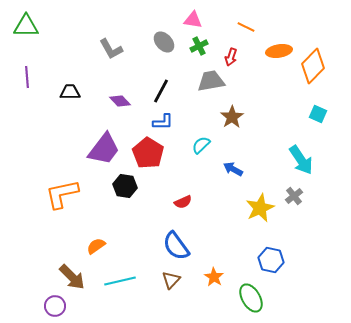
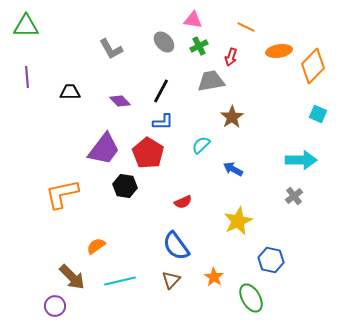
cyan arrow: rotated 56 degrees counterclockwise
yellow star: moved 22 px left, 13 px down
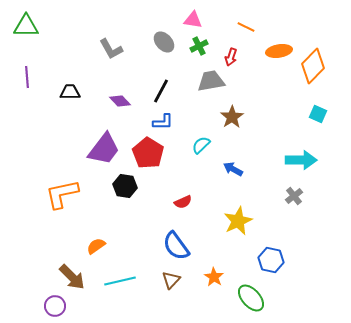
green ellipse: rotated 12 degrees counterclockwise
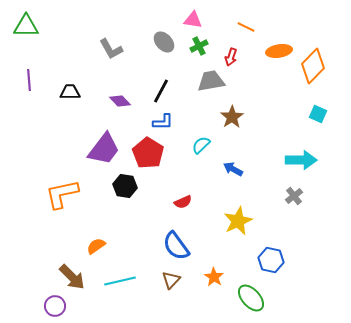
purple line: moved 2 px right, 3 px down
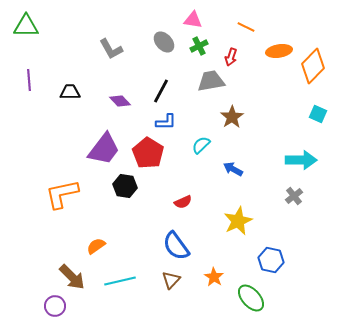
blue L-shape: moved 3 px right
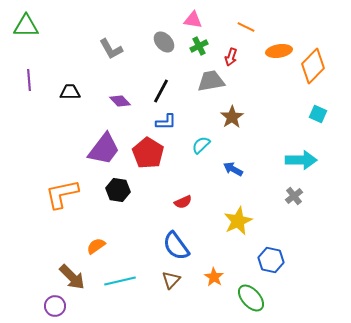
black hexagon: moved 7 px left, 4 px down
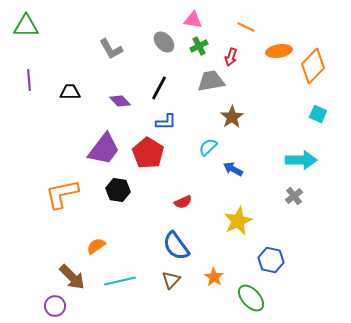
black line: moved 2 px left, 3 px up
cyan semicircle: moved 7 px right, 2 px down
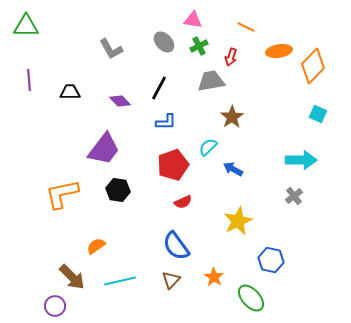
red pentagon: moved 25 px right, 12 px down; rotated 20 degrees clockwise
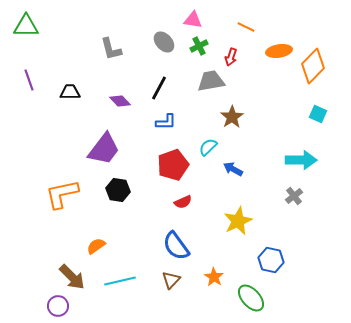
gray L-shape: rotated 15 degrees clockwise
purple line: rotated 15 degrees counterclockwise
purple circle: moved 3 px right
